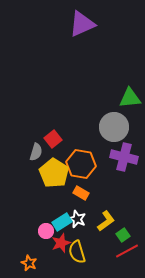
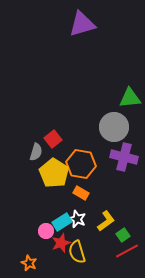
purple triangle: rotated 8 degrees clockwise
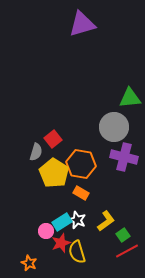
white star: moved 1 px down
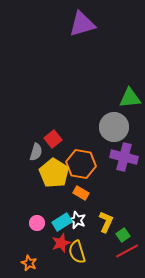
yellow L-shape: moved 1 px down; rotated 30 degrees counterclockwise
pink circle: moved 9 px left, 8 px up
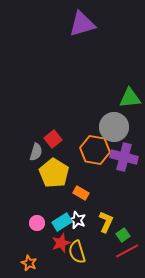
orange hexagon: moved 14 px right, 14 px up
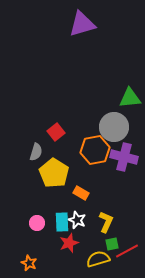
red square: moved 3 px right, 7 px up
orange hexagon: rotated 20 degrees counterclockwise
cyan rectangle: rotated 60 degrees counterclockwise
green square: moved 11 px left, 9 px down; rotated 24 degrees clockwise
red star: moved 8 px right
yellow semicircle: moved 21 px right, 7 px down; rotated 90 degrees clockwise
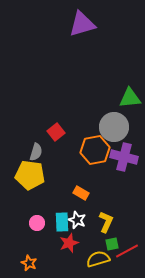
yellow pentagon: moved 24 px left, 2 px down; rotated 24 degrees counterclockwise
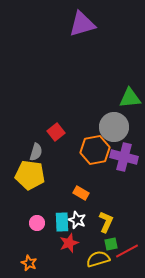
green square: moved 1 px left
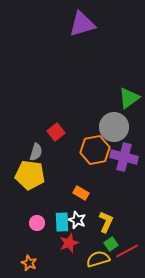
green triangle: moved 1 px left; rotated 30 degrees counterclockwise
green square: rotated 24 degrees counterclockwise
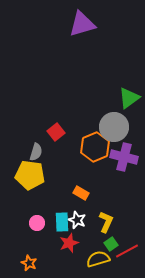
orange hexagon: moved 3 px up; rotated 12 degrees counterclockwise
